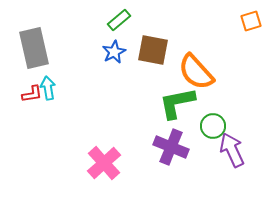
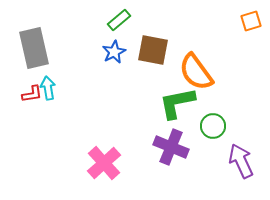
orange semicircle: rotated 6 degrees clockwise
purple arrow: moved 9 px right, 11 px down
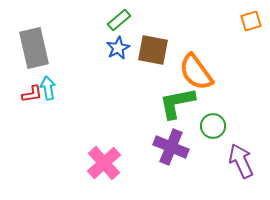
blue star: moved 4 px right, 4 px up
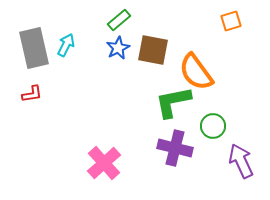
orange square: moved 20 px left
cyan arrow: moved 18 px right, 43 px up; rotated 35 degrees clockwise
green L-shape: moved 4 px left, 1 px up
purple cross: moved 4 px right, 1 px down; rotated 8 degrees counterclockwise
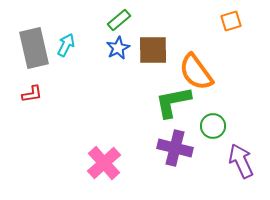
brown square: rotated 12 degrees counterclockwise
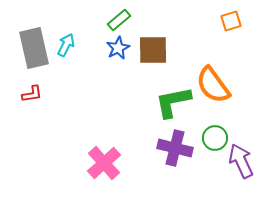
orange semicircle: moved 17 px right, 13 px down
green circle: moved 2 px right, 12 px down
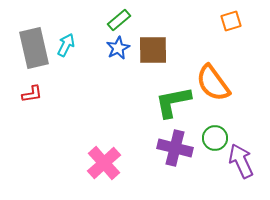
orange semicircle: moved 2 px up
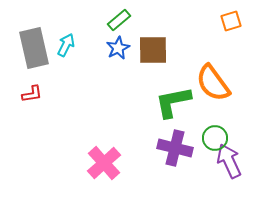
purple arrow: moved 12 px left
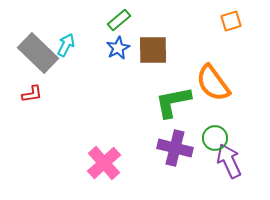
gray rectangle: moved 4 px right, 5 px down; rotated 33 degrees counterclockwise
